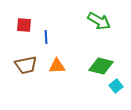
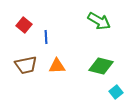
red square: rotated 35 degrees clockwise
cyan square: moved 6 px down
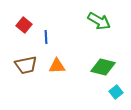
green diamond: moved 2 px right, 1 px down
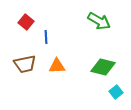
red square: moved 2 px right, 3 px up
brown trapezoid: moved 1 px left, 1 px up
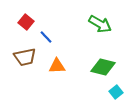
green arrow: moved 1 px right, 3 px down
blue line: rotated 40 degrees counterclockwise
brown trapezoid: moved 7 px up
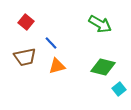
blue line: moved 5 px right, 6 px down
orange triangle: rotated 12 degrees counterclockwise
cyan square: moved 3 px right, 3 px up
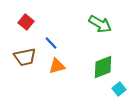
green diamond: rotated 35 degrees counterclockwise
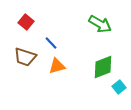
brown trapezoid: rotated 30 degrees clockwise
cyan square: moved 2 px up
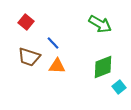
blue line: moved 2 px right
brown trapezoid: moved 4 px right
orange triangle: rotated 18 degrees clockwise
